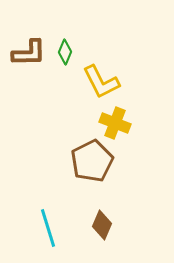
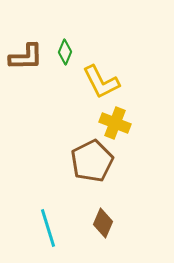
brown L-shape: moved 3 px left, 4 px down
brown diamond: moved 1 px right, 2 px up
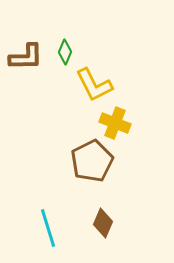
yellow L-shape: moved 7 px left, 3 px down
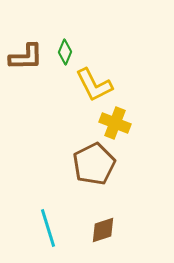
brown pentagon: moved 2 px right, 3 px down
brown diamond: moved 7 px down; rotated 48 degrees clockwise
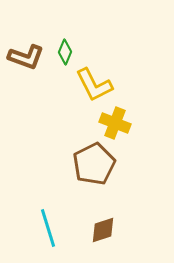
brown L-shape: rotated 21 degrees clockwise
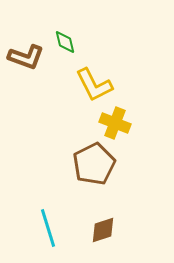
green diamond: moved 10 px up; rotated 35 degrees counterclockwise
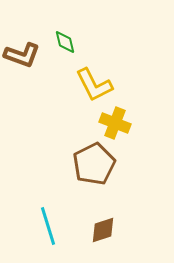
brown L-shape: moved 4 px left, 2 px up
cyan line: moved 2 px up
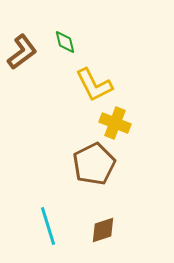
brown L-shape: moved 3 px up; rotated 57 degrees counterclockwise
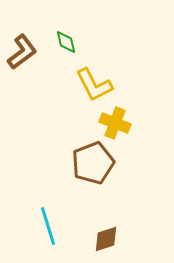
green diamond: moved 1 px right
brown pentagon: moved 1 px left, 1 px up; rotated 6 degrees clockwise
brown diamond: moved 3 px right, 9 px down
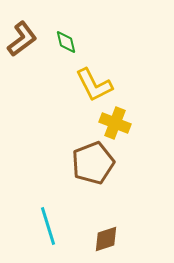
brown L-shape: moved 13 px up
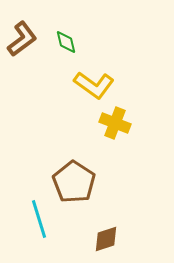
yellow L-shape: rotated 27 degrees counterclockwise
brown pentagon: moved 19 px left, 19 px down; rotated 18 degrees counterclockwise
cyan line: moved 9 px left, 7 px up
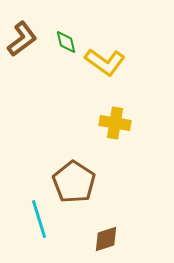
yellow L-shape: moved 11 px right, 23 px up
yellow cross: rotated 12 degrees counterclockwise
